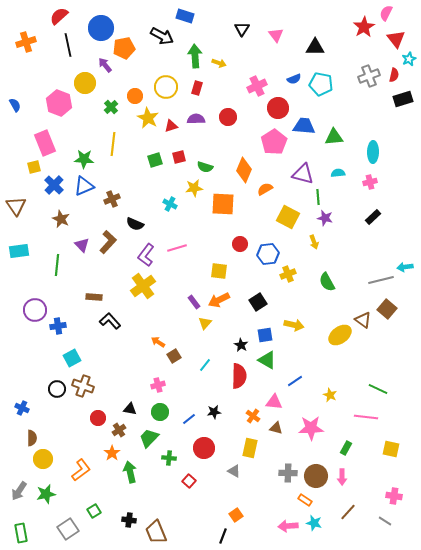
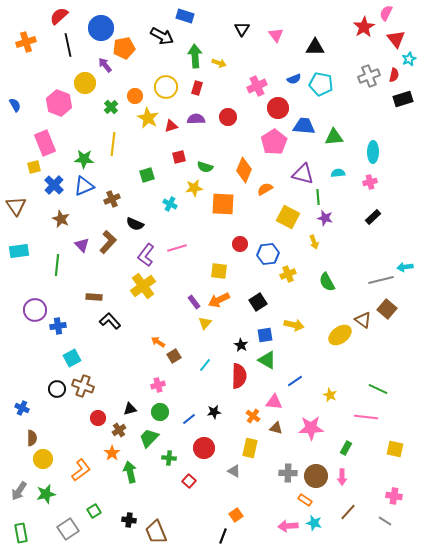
green square at (155, 160): moved 8 px left, 15 px down
black triangle at (130, 409): rotated 24 degrees counterclockwise
yellow square at (391, 449): moved 4 px right
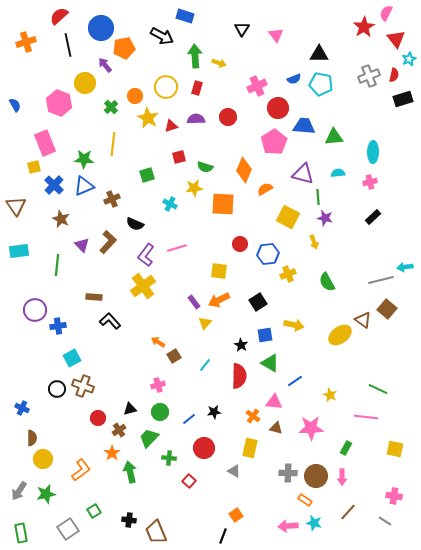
black triangle at (315, 47): moved 4 px right, 7 px down
green triangle at (267, 360): moved 3 px right, 3 px down
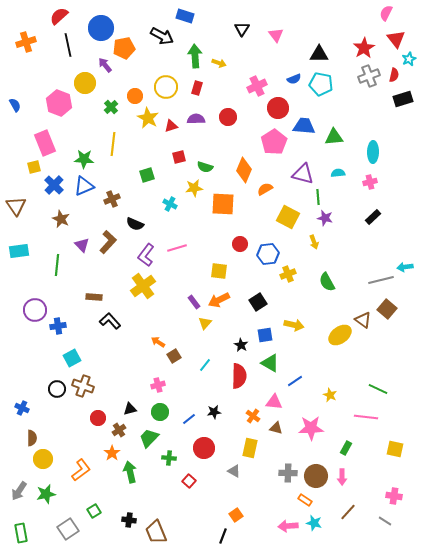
red star at (364, 27): moved 21 px down
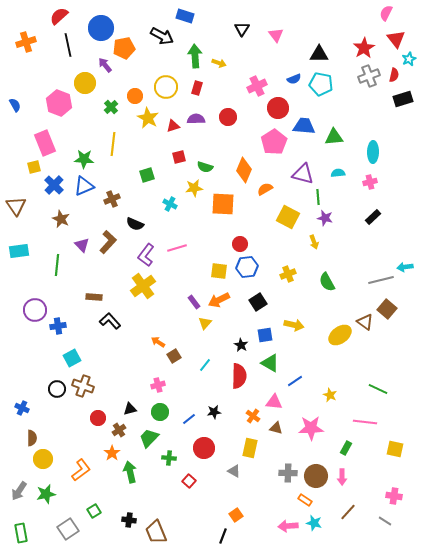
red triangle at (171, 126): moved 2 px right
blue hexagon at (268, 254): moved 21 px left, 13 px down
brown triangle at (363, 320): moved 2 px right, 2 px down
pink line at (366, 417): moved 1 px left, 5 px down
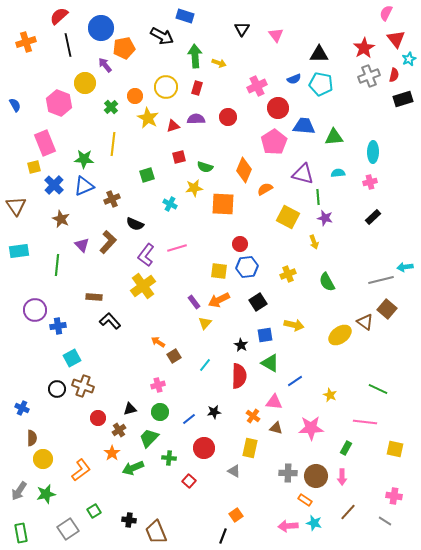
green arrow at (130, 472): moved 3 px right, 4 px up; rotated 100 degrees counterclockwise
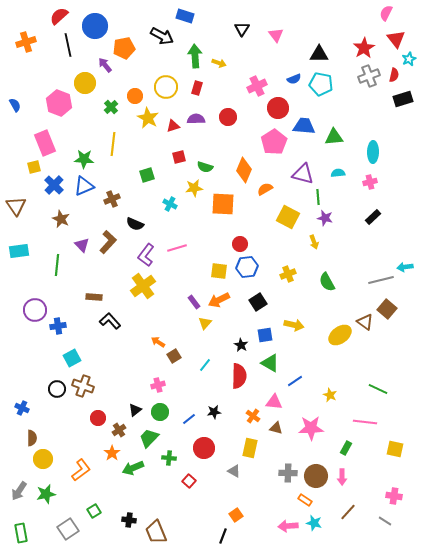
blue circle at (101, 28): moved 6 px left, 2 px up
black triangle at (130, 409): moved 5 px right, 1 px down; rotated 24 degrees counterclockwise
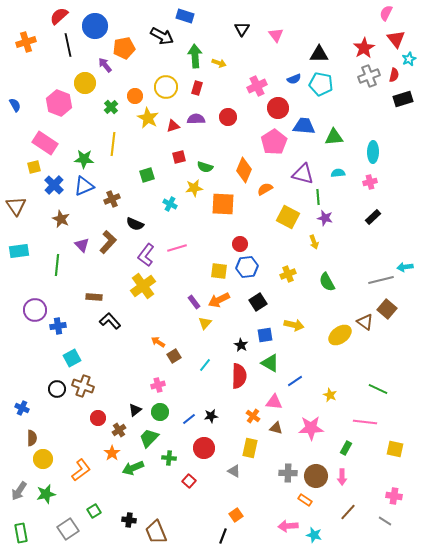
pink rectangle at (45, 143): rotated 35 degrees counterclockwise
black star at (214, 412): moved 3 px left, 4 px down
cyan star at (314, 523): moved 12 px down
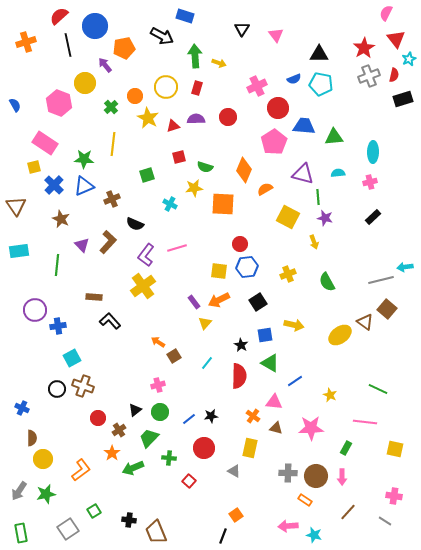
cyan line at (205, 365): moved 2 px right, 2 px up
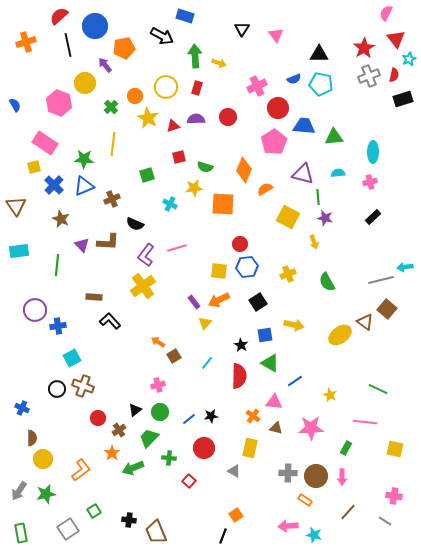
brown L-shape at (108, 242): rotated 50 degrees clockwise
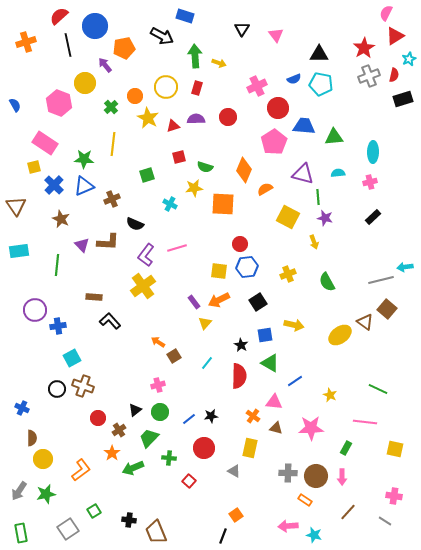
red triangle at (396, 39): moved 1 px left, 3 px up; rotated 36 degrees clockwise
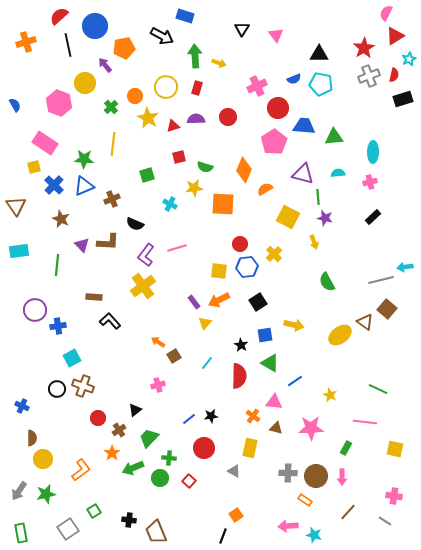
yellow cross at (288, 274): moved 14 px left, 20 px up; rotated 21 degrees counterclockwise
blue cross at (22, 408): moved 2 px up
green circle at (160, 412): moved 66 px down
